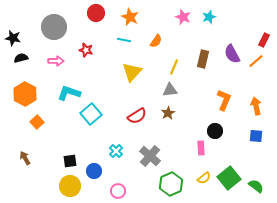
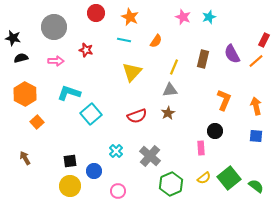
red semicircle: rotated 12 degrees clockwise
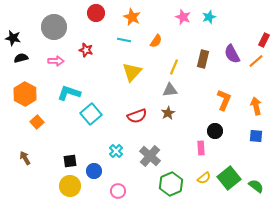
orange star: moved 2 px right
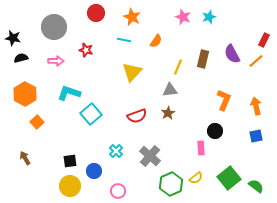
yellow line: moved 4 px right
blue square: rotated 16 degrees counterclockwise
yellow semicircle: moved 8 px left
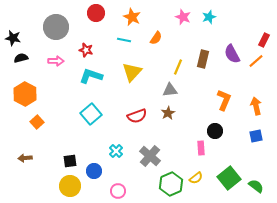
gray circle: moved 2 px right
orange semicircle: moved 3 px up
cyan L-shape: moved 22 px right, 17 px up
brown arrow: rotated 64 degrees counterclockwise
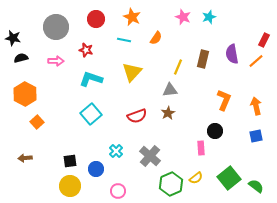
red circle: moved 6 px down
purple semicircle: rotated 18 degrees clockwise
cyan L-shape: moved 3 px down
blue circle: moved 2 px right, 2 px up
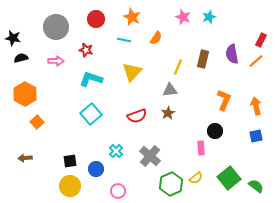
red rectangle: moved 3 px left
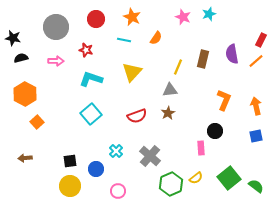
cyan star: moved 3 px up
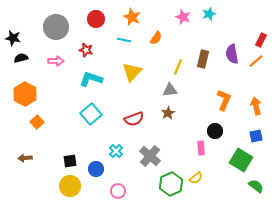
red semicircle: moved 3 px left, 3 px down
green square: moved 12 px right, 18 px up; rotated 20 degrees counterclockwise
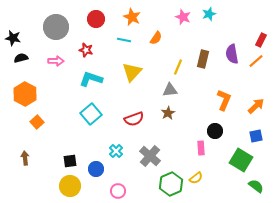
orange arrow: rotated 60 degrees clockwise
brown arrow: rotated 88 degrees clockwise
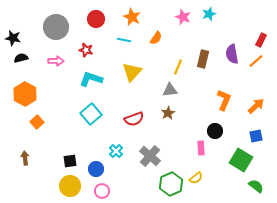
pink circle: moved 16 px left
